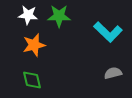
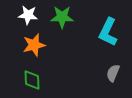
green star: moved 3 px right, 1 px down
cyan L-shape: rotated 72 degrees clockwise
gray semicircle: rotated 54 degrees counterclockwise
green diamond: rotated 10 degrees clockwise
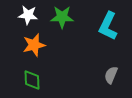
cyan L-shape: moved 6 px up
gray semicircle: moved 2 px left, 2 px down
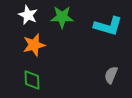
white star: rotated 18 degrees clockwise
cyan L-shape: rotated 100 degrees counterclockwise
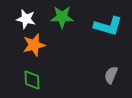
white star: moved 2 px left, 4 px down; rotated 12 degrees counterclockwise
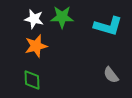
white star: moved 8 px right
orange star: moved 2 px right, 1 px down
gray semicircle: rotated 60 degrees counterclockwise
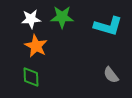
white star: moved 3 px left; rotated 18 degrees counterclockwise
orange star: rotated 30 degrees counterclockwise
green diamond: moved 1 px left, 3 px up
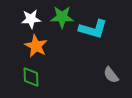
cyan L-shape: moved 15 px left, 3 px down
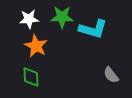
white star: moved 2 px left
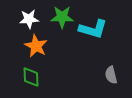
gray semicircle: rotated 24 degrees clockwise
